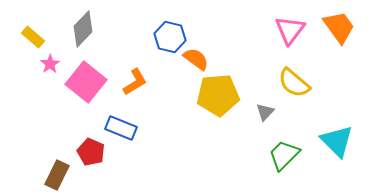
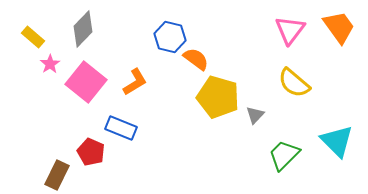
yellow pentagon: moved 2 px down; rotated 21 degrees clockwise
gray triangle: moved 10 px left, 3 px down
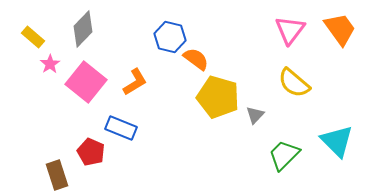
orange trapezoid: moved 1 px right, 2 px down
brown rectangle: rotated 44 degrees counterclockwise
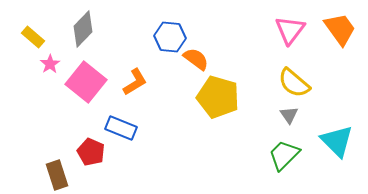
blue hexagon: rotated 8 degrees counterclockwise
gray triangle: moved 34 px right; rotated 18 degrees counterclockwise
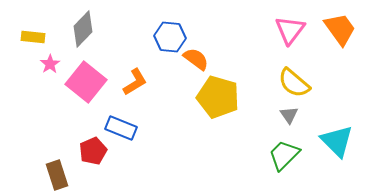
yellow rectangle: rotated 35 degrees counterclockwise
red pentagon: moved 2 px right, 1 px up; rotated 24 degrees clockwise
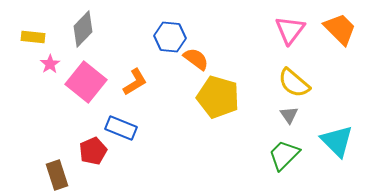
orange trapezoid: rotated 9 degrees counterclockwise
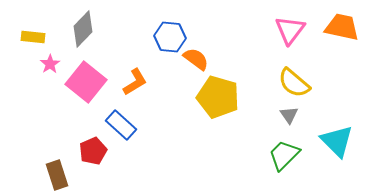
orange trapezoid: moved 2 px right, 2 px up; rotated 33 degrees counterclockwise
blue rectangle: moved 3 px up; rotated 20 degrees clockwise
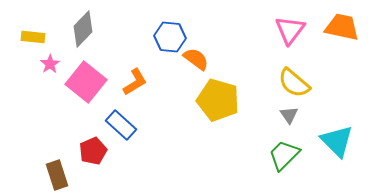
yellow pentagon: moved 3 px down
